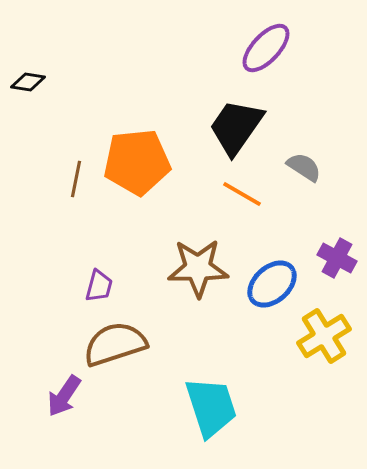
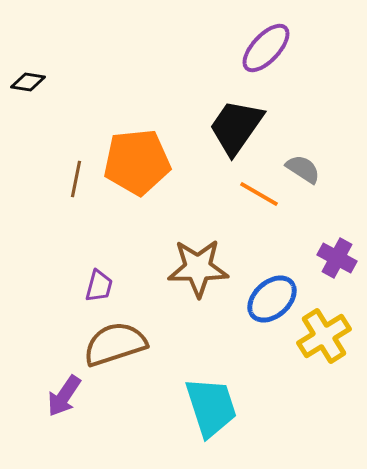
gray semicircle: moved 1 px left, 2 px down
orange line: moved 17 px right
blue ellipse: moved 15 px down
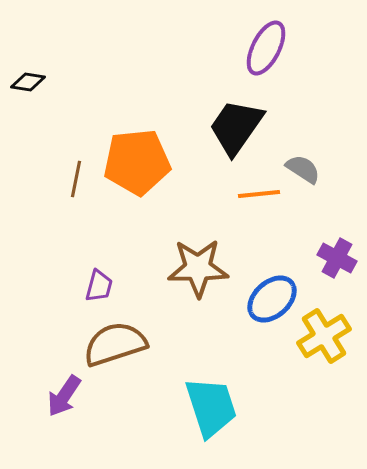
purple ellipse: rotated 16 degrees counterclockwise
orange line: rotated 36 degrees counterclockwise
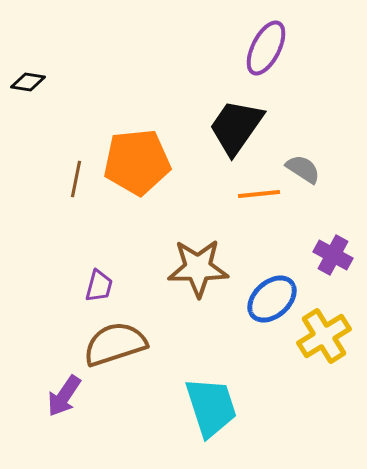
purple cross: moved 4 px left, 3 px up
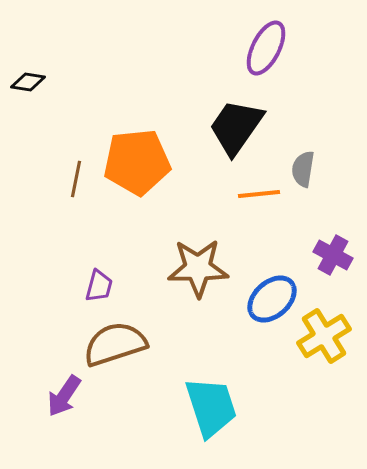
gray semicircle: rotated 114 degrees counterclockwise
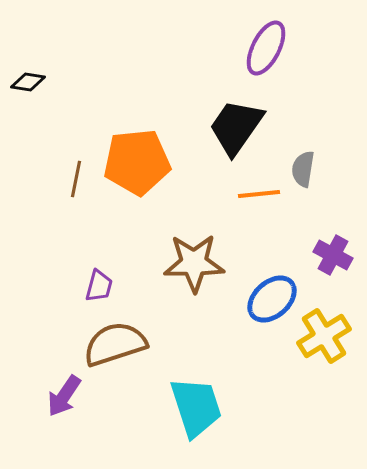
brown star: moved 4 px left, 5 px up
cyan trapezoid: moved 15 px left
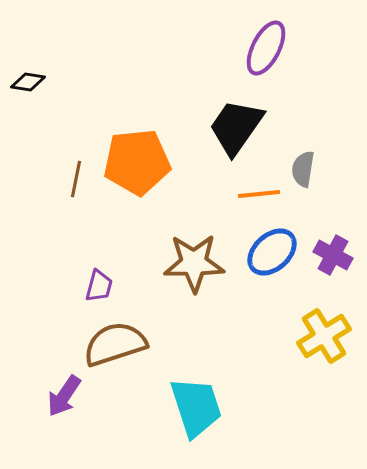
blue ellipse: moved 47 px up
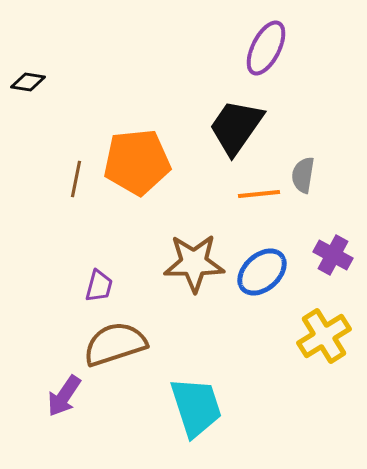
gray semicircle: moved 6 px down
blue ellipse: moved 10 px left, 20 px down
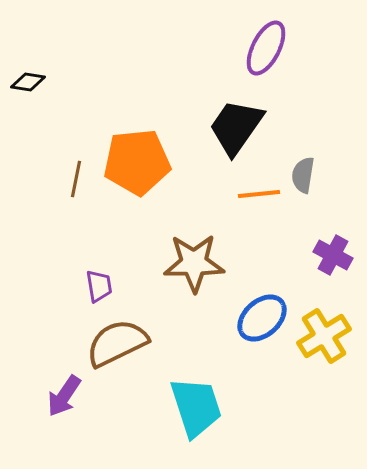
blue ellipse: moved 46 px down
purple trapezoid: rotated 24 degrees counterclockwise
brown semicircle: moved 2 px right, 1 px up; rotated 8 degrees counterclockwise
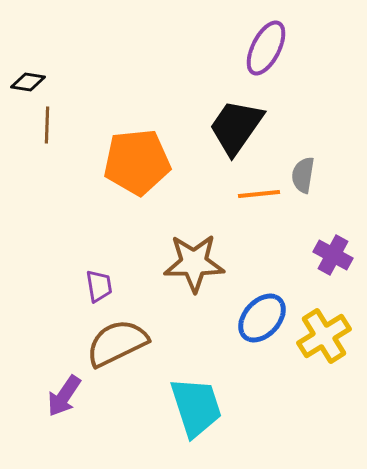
brown line: moved 29 px left, 54 px up; rotated 9 degrees counterclockwise
blue ellipse: rotated 6 degrees counterclockwise
